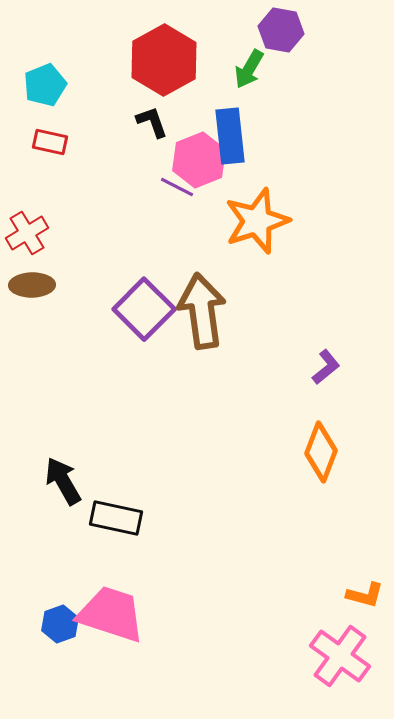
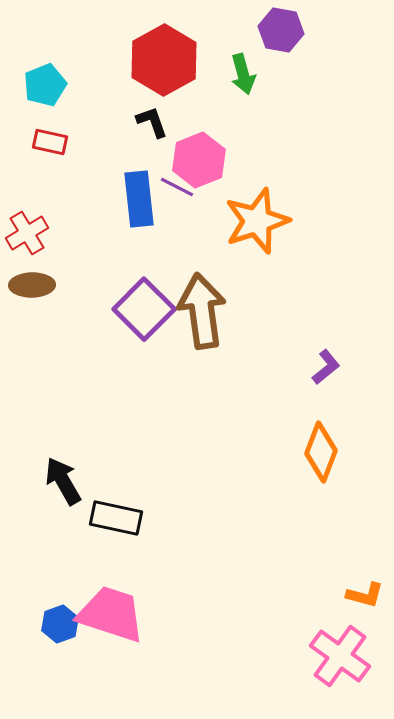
green arrow: moved 6 px left, 5 px down; rotated 45 degrees counterclockwise
blue rectangle: moved 91 px left, 63 px down
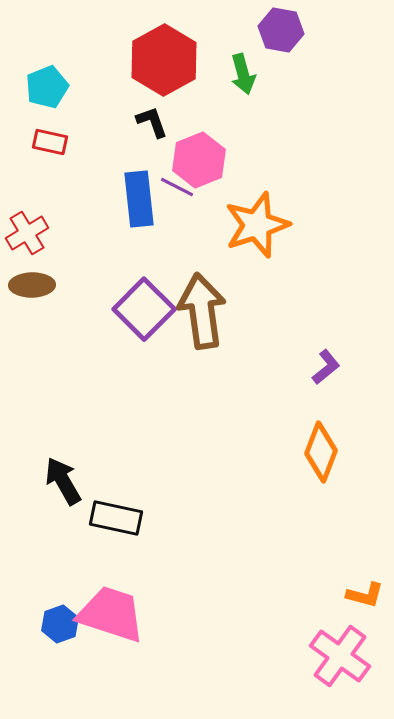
cyan pentagon: moved 2 px right, 2 px down
orange star: moved 4 px down
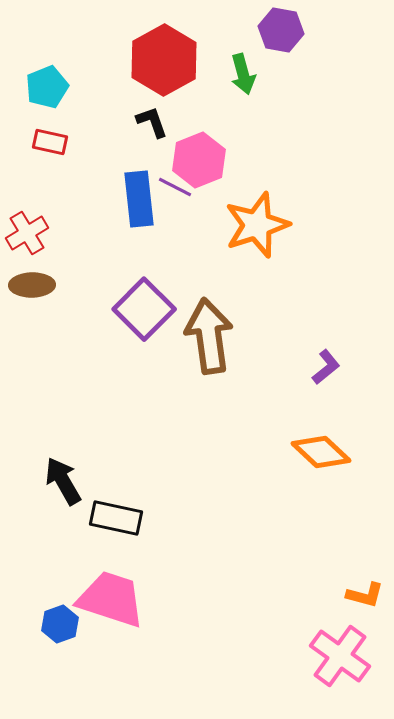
purple line: moved 2 px left
brown arrow: moved 7 px right, 25 px down
orange diamond: rotated 68 degrees counterclockwise
pink trapezoid: moved 15 px up
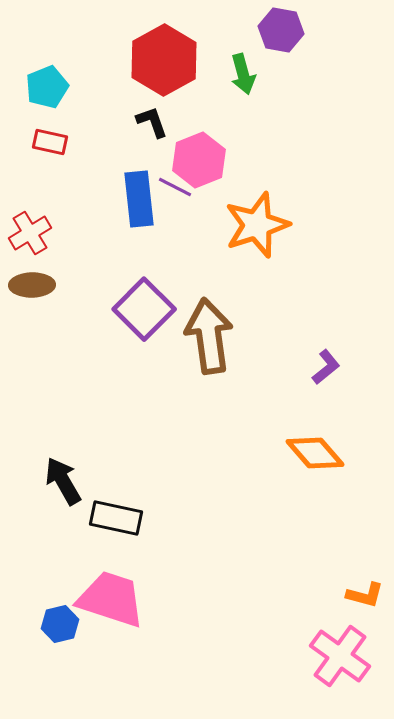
red cross: moved 3 px right
orange diamond: moved 6 px left, 1 px down; rotated 6 degrees clockwise
blue hexagon: rotated 6 degrees clockwise
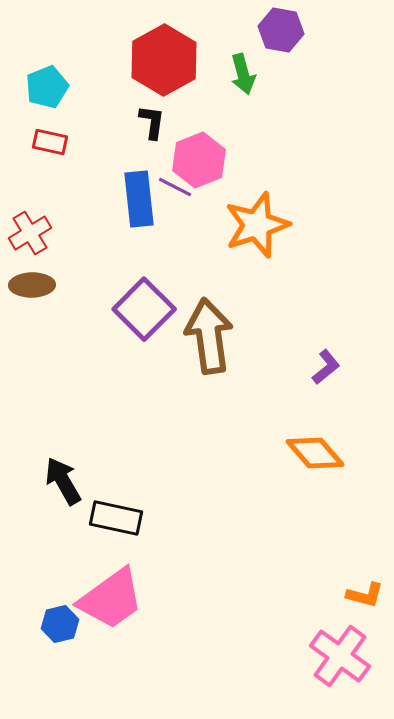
black L-shape: rotated 27 degrees clockwise
pink trapezoid: rotated 126 degrees clockwise
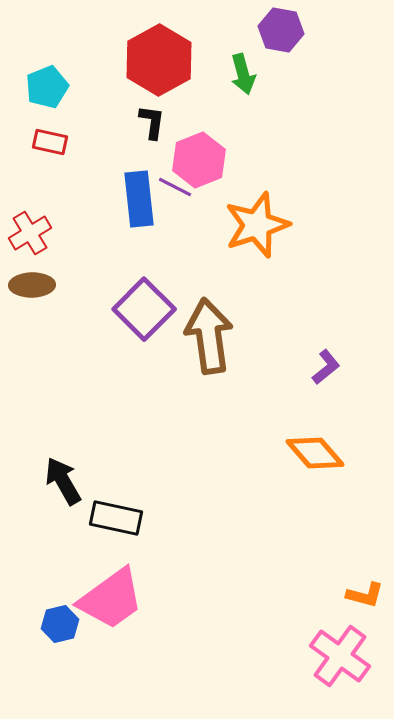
red hexagon: moved 5 px left
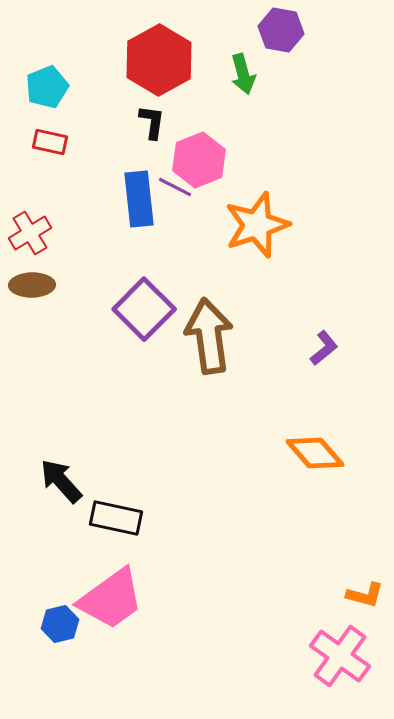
purple L-shape: moved 2 px left, 19 px up
black arrow: moved 2 px left; rotated 12 degrees counterclockwise
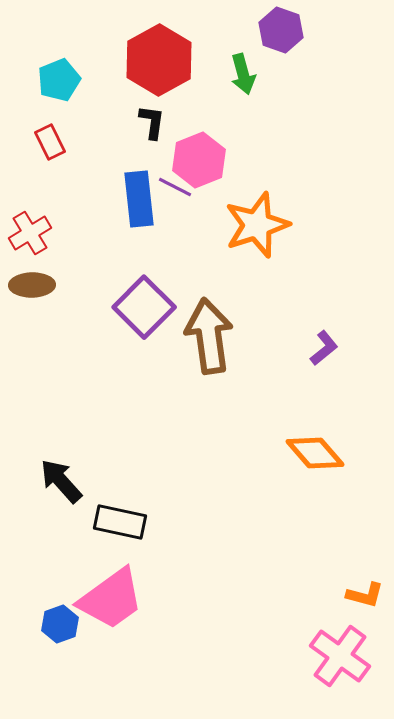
purple hexagon: rotated 9 degrees clockwise
cyan pentagon: moved 12 px right, 7 px up
red rectangle: rotated 52 degrees clockwise
purple square: moved 2 px up
black rectangle: moved 4 px right, 4 px down
blue hexagon: rotated 6 degrees counterclockwise
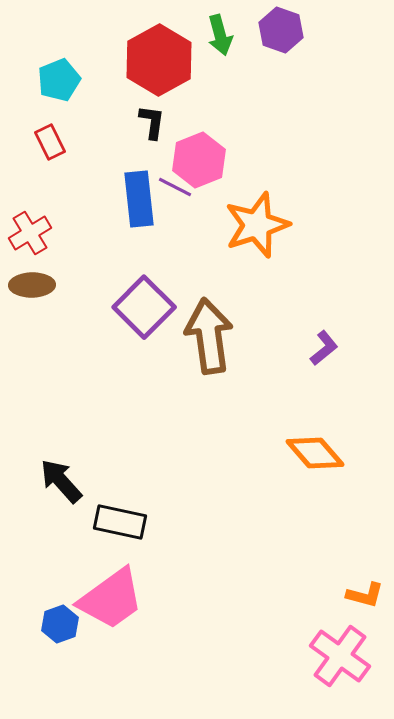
green arrow: moved 23 px left, 39 px up
